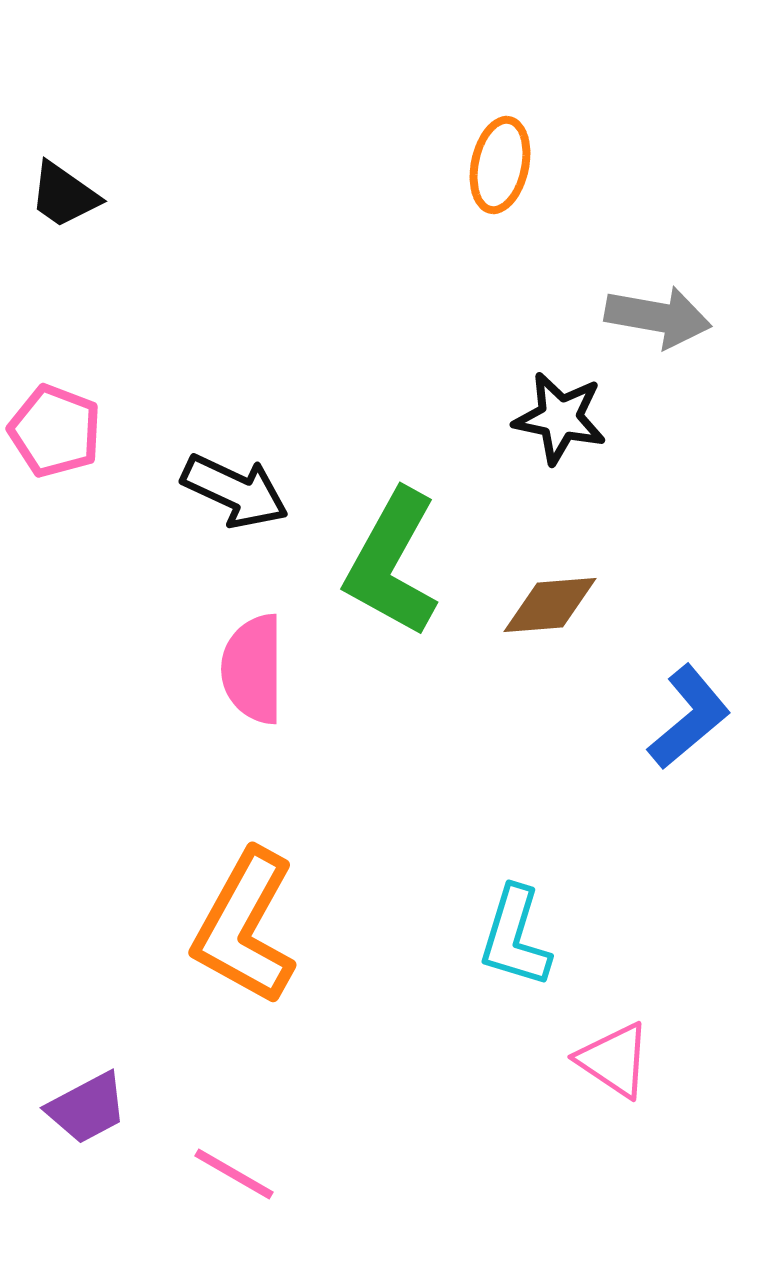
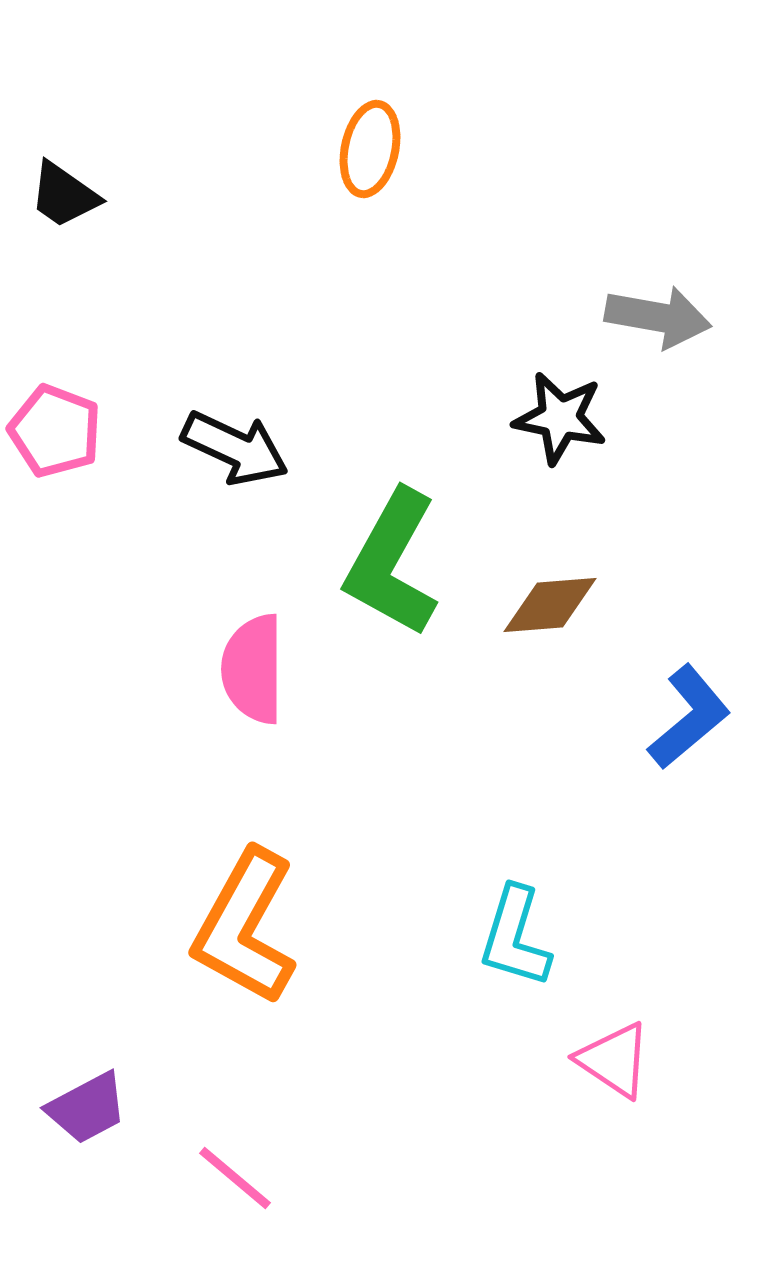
orange ellipse: moved 130 px left, 16 px up
black arrow: moved 43 px up
pink line: moved 1 px right, 4 px down; rotated 10 degrees clockwise
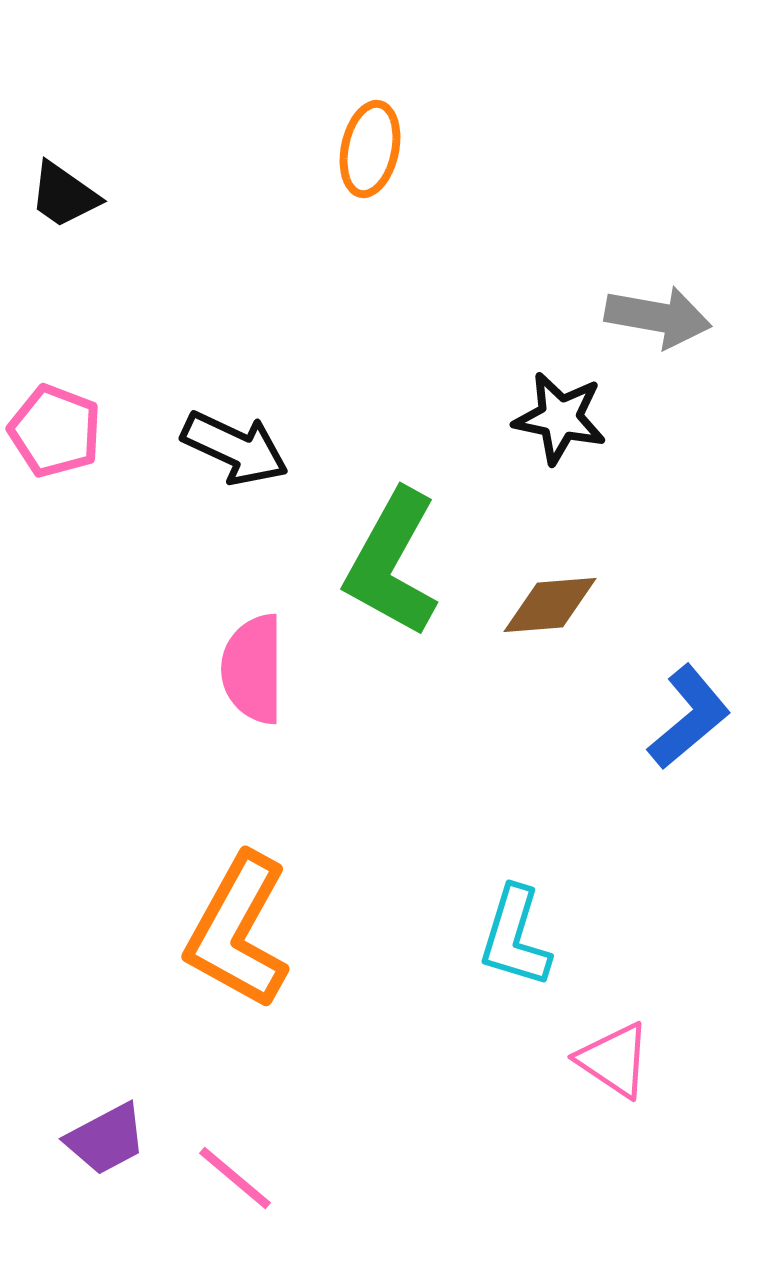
orange L-shape: moved 7 px left, 4 px down
purple trapezoid: moved 19 px right, 31 px down
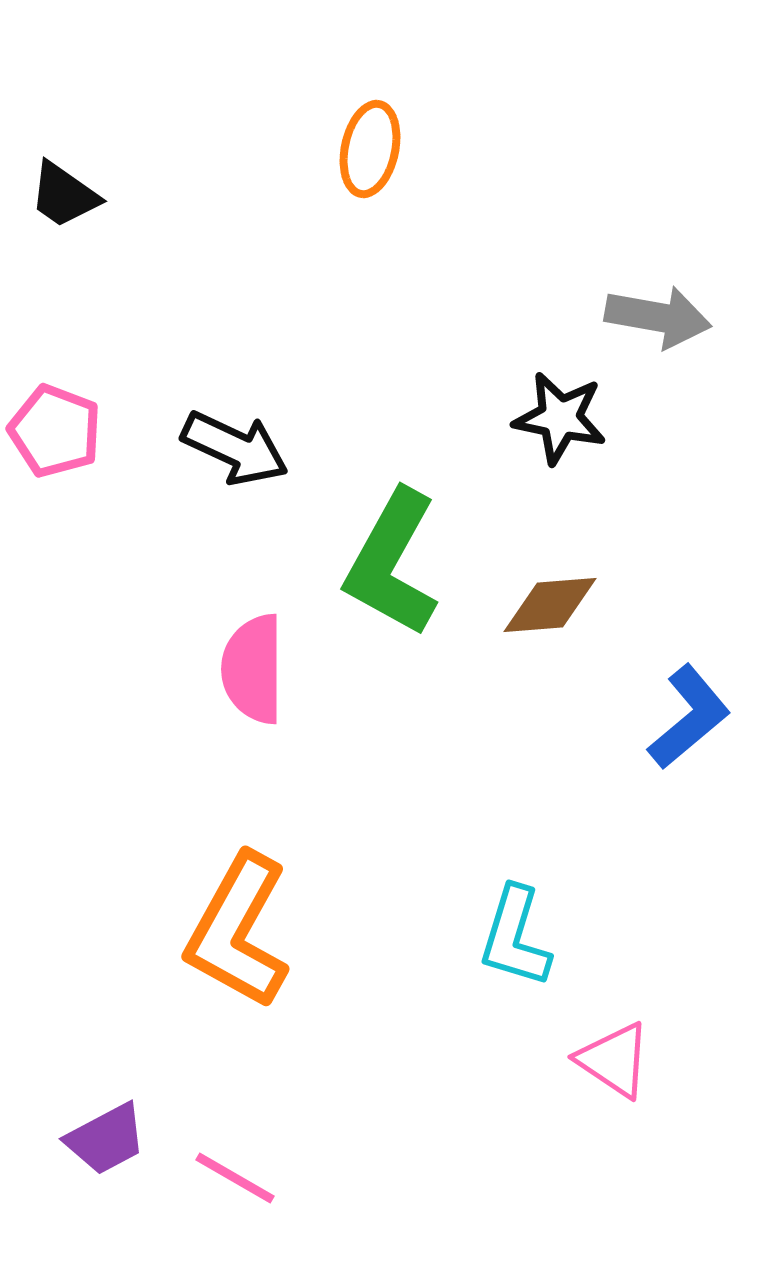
pink line: rotated 10 degrees counterclockwise
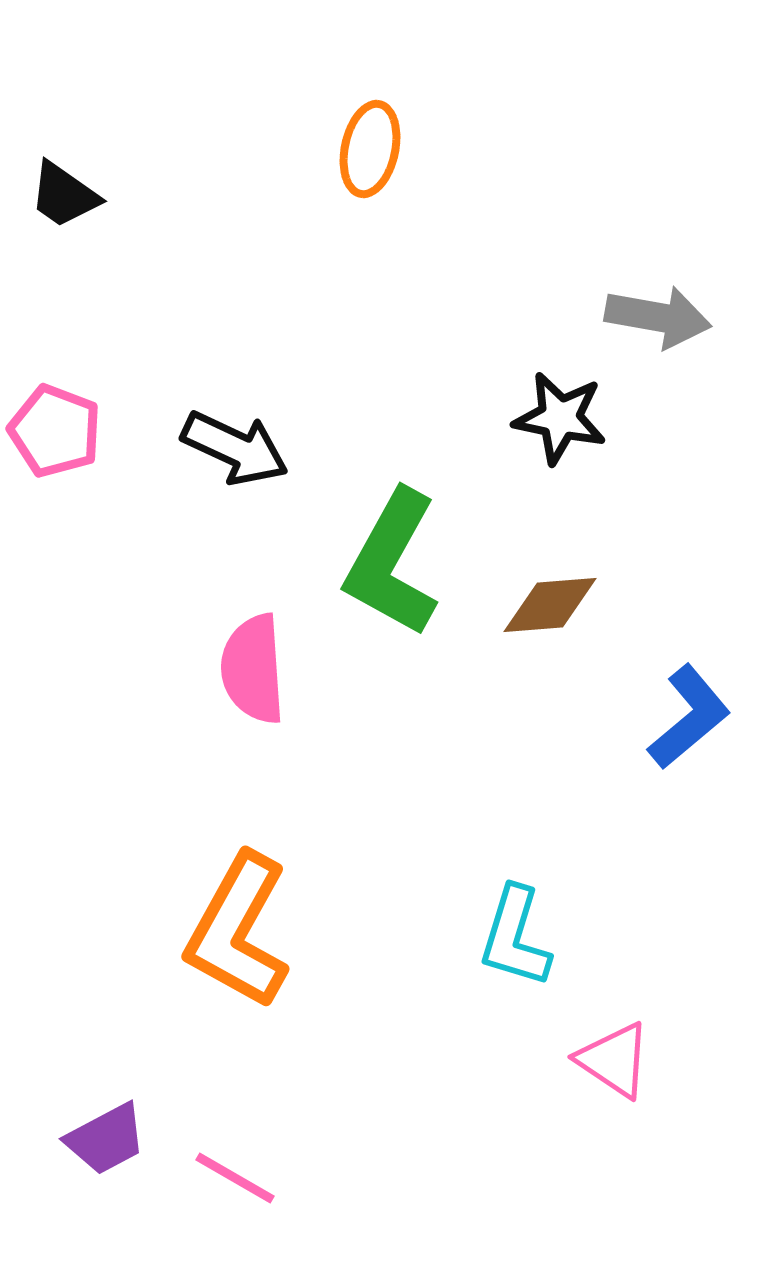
pink semicircle: rotated 4 degrees counterclockwise
